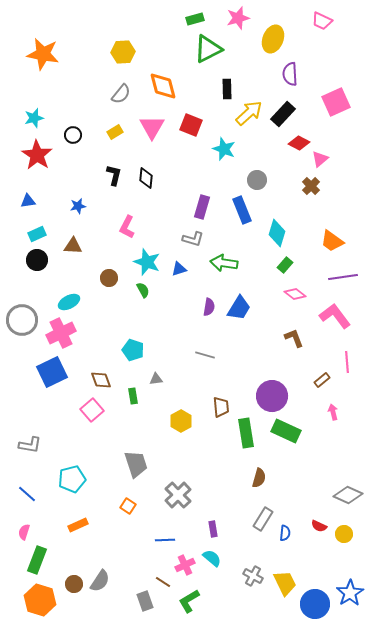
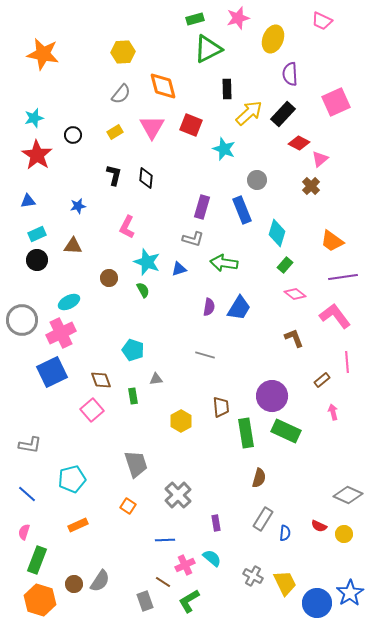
purple rectangle at (213, 529): moved 3 px right, 6 px up
blue circle at (315, 604): moved 2 px right, 1 px up
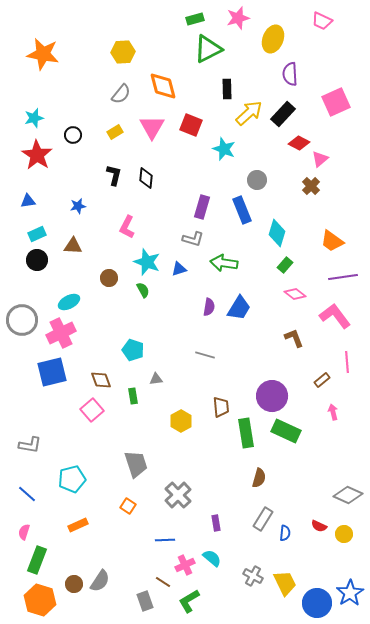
blue square at (52, 372): rotated 12 degrees clockwise
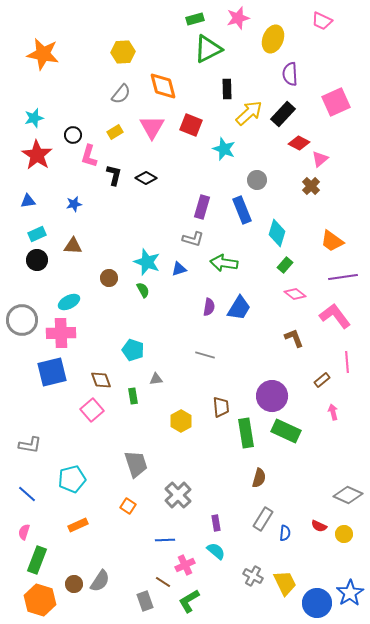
black diamond at (146, 178): rotated 65 degrees counterclockwise
blue star at (78, 206): moved 4 px left, 2 px up
pink L-shape at (127, 227): moved 38 px left, 71 px up; rotated 10 degrees counterclockwise
pink cross at (61, 333): rotated 24 degrees clockwise
cyan semicircle at (212, 558): moved 4 px right, 7 px up
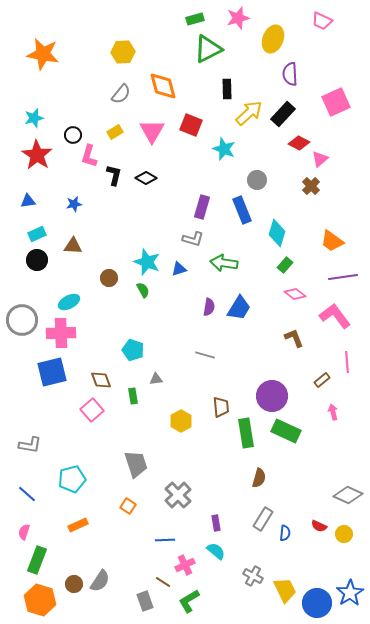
pink triangle at (152, 127): moved 4 px down
yellow trapezoid at (285, 583): moved 7 px down
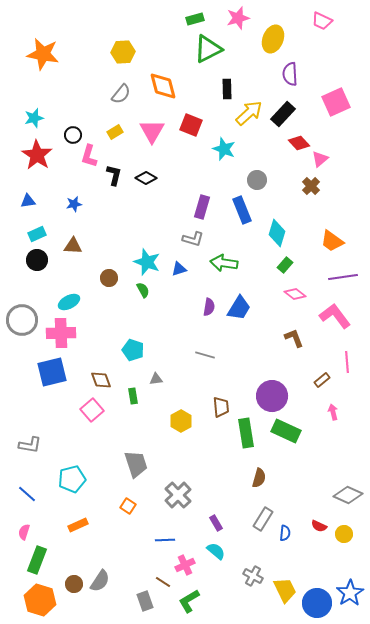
red diamond at (299, 143): rotated 20 degrees clockwise
purple rectangle at (216, 523): rotated 21 degrees counterclockwise
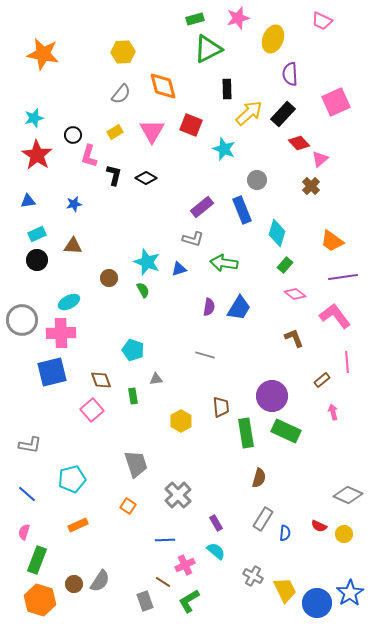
purple rectangle at (202, 207): rotated 35 degrees clockwise
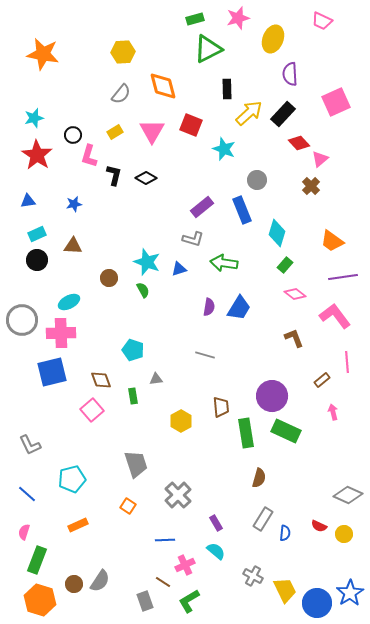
gray L-shape at (30, 445): rotated 55 degrees clockwise
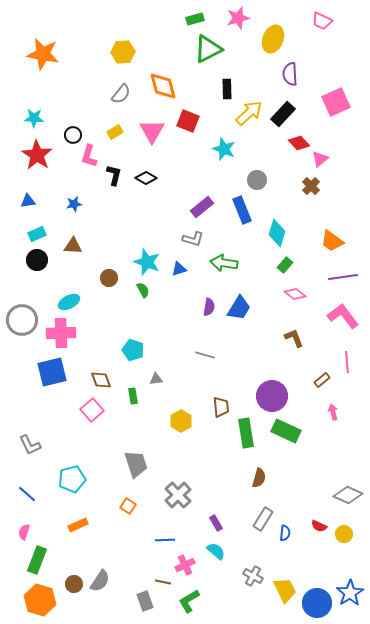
cyan star at (34, 118): rotated 18 degrees clockwise
red square at (191, 125): moved 3 px left, 4 px up
pink L-shape at (335, 316): moved 8 px right
brown line at (163, 582): rotated 21 degrees counterclockwise
